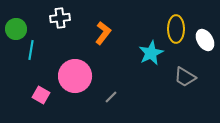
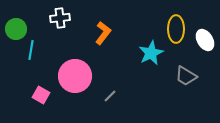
gray trapezoid: moved 1 px right, 1 px up
gray line: moved 1 px left, 1 px up
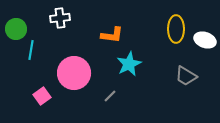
orange L-shape: moved 9 px right, 2 px down; rotated 60 degrees clockwise
white ellipse: rotated 40 degrees counterclockwise
cyan star: moved 22 px left, 11 px down
pink circle: moved 1 px left, 3 px up
pink square: moved 1 px right, 1 px down; rotated 24 degrees clockwise
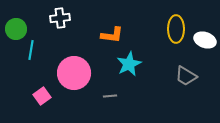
gray line: rotated 40 degrees clockwise
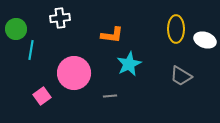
gray trapezoid: moved 5 px left
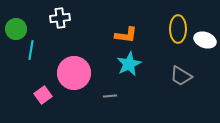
yellow ellipse: moved 2 px right
orange L-shape: moved 14 px right
pink square: moved 1 px right, 1 px up
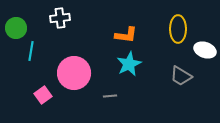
green circle: moved 1 px up
white ellipse: moved 10 px down
cyan line: moved 1 px down
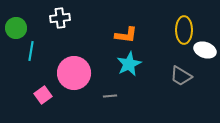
yellow ellipse: moved 6 px right, 1 px down
